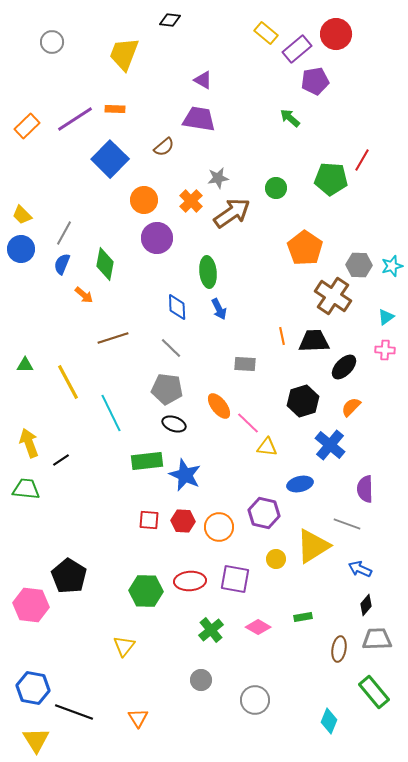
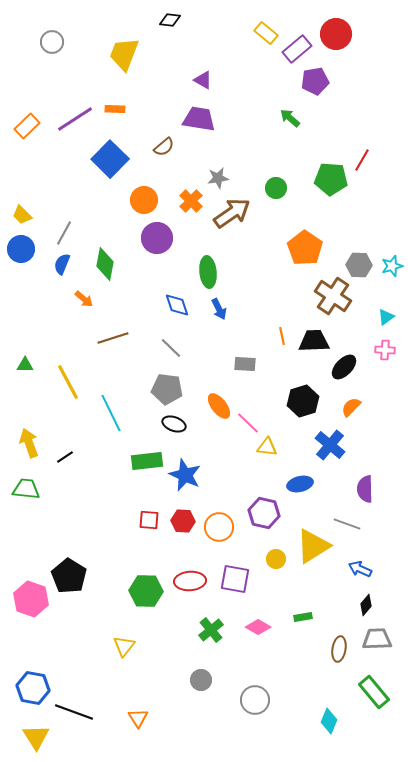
orange arrow at (84, 295): moved 4 px down
blue diamond at (177, 307): moved 2 px up; rotated 16 degrees counterclockwise
black line at (61, 460): moved 4 px right, 3 px up
pink hexagon at (31, 605): moved 6 px up; rotated 12 degrees clockwise
yellow triangle at (36, 740): moved 3 px up
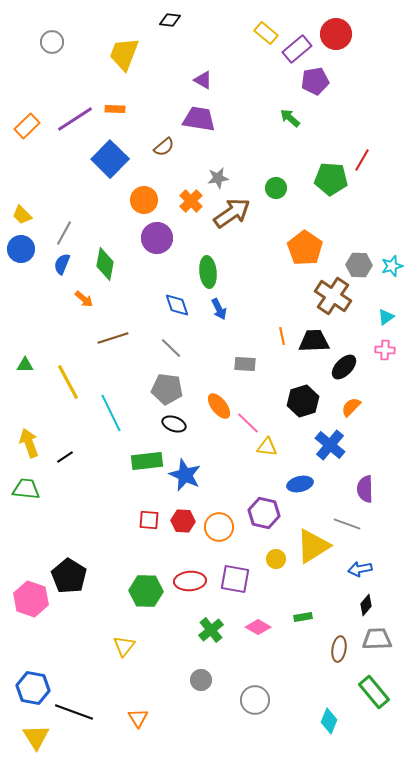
blue arrow at (360, 569): rotated 35 degrees counterclockwise
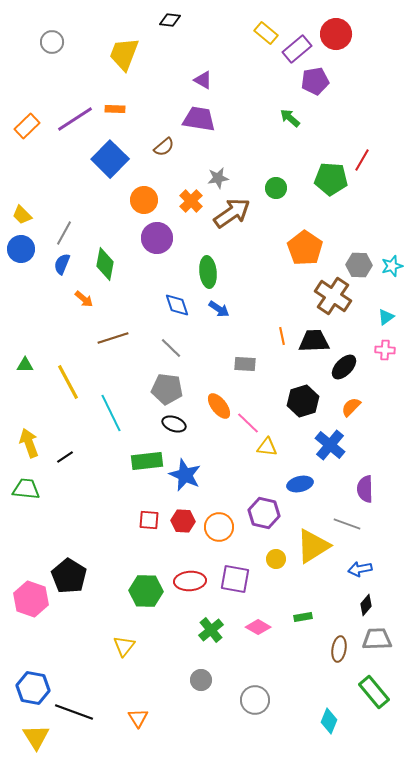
blue arrow at (219, 309): rotated 30 degrees counterclockwise
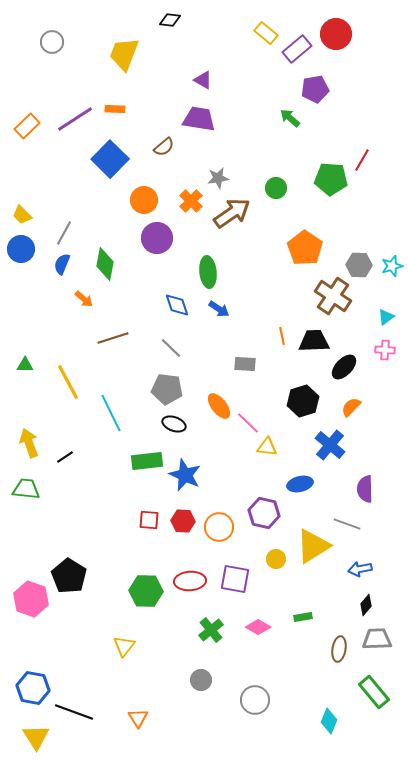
purple pentagon at (315, 81): moved 8 px down
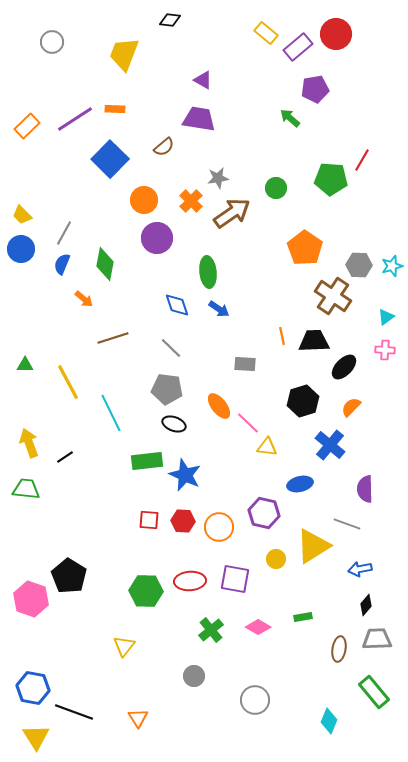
purple rectangle at (297, 49): moved 1 px right, 2 px up
gray circle at (201, 680): moved 7 px left, 4 px up
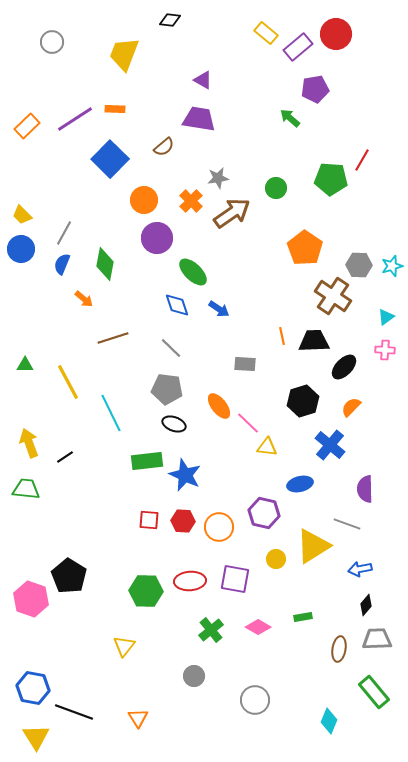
green ellipse at (208, 272): moved 15 px left; rotated 40 degrees counterclockwise
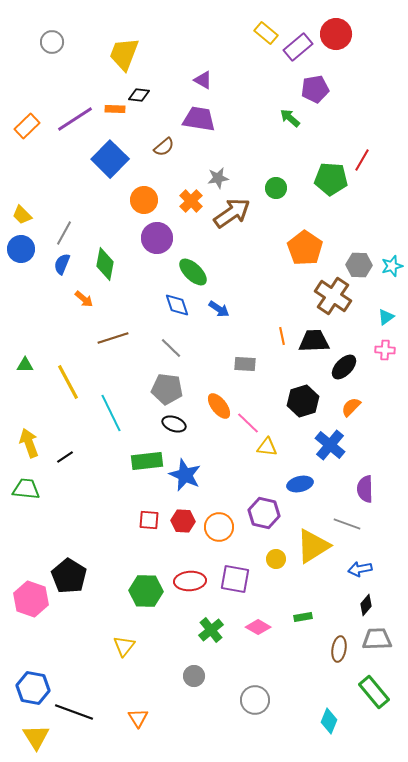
black diamond at (170, 20): moved 31 px left, 75 px down
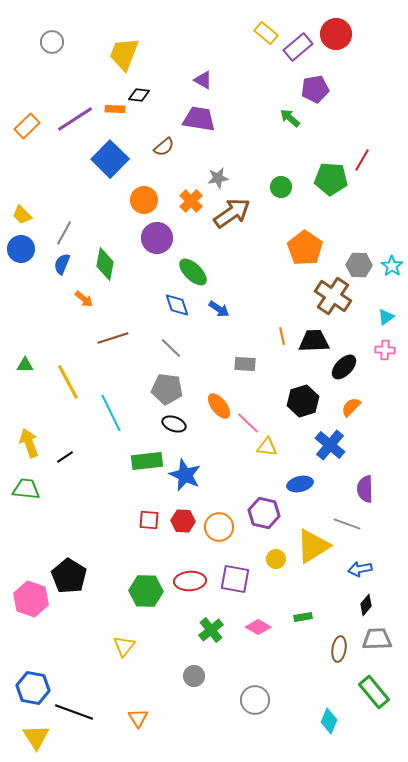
green circle at (276, 188): moved 5 px right, 1 px up
cyan star at (392, 266): rotated 20 degrees counterclockwise
